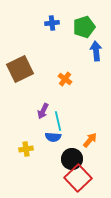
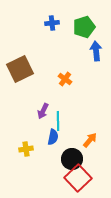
cyan line: rotated 12 degrees clockwise
blue semicircle: rotated 84 degrees counterclockwise
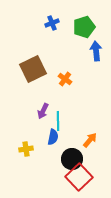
blue cross: rotated 16 degrees counterclockwise
brown square: moved 13 px right
red square: moved 1 px right, 1 px up
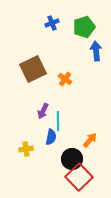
blue semicircle: moved 2 px left
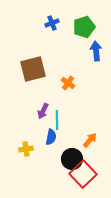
brown square: rotated 12 degrees clockwise
orange cross: moved 3 px right, 4 px down
cyan line: moved 1 px left, 1 px up
red square: moved 4 px right, 3 px up
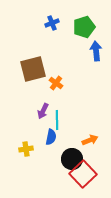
orange cross: moved 12 px left
orange arrow: rotated 28 degrees clockwise
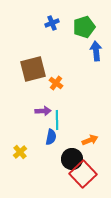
purple arrow: rotated 119 degrees counterclockwise
yellow cross: moved 6 px left, 3 px down; rotated 32 degrees counterclockwise
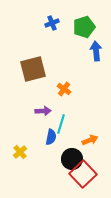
orange cross: moved 8 px right, 6 px down
cyan line: moved 4 px right, 4 px down; rotated 18 degrees clockwise
